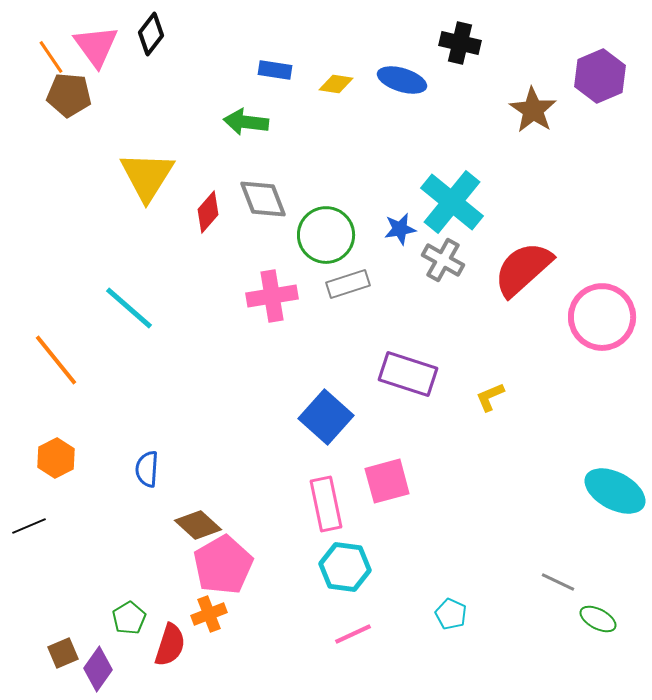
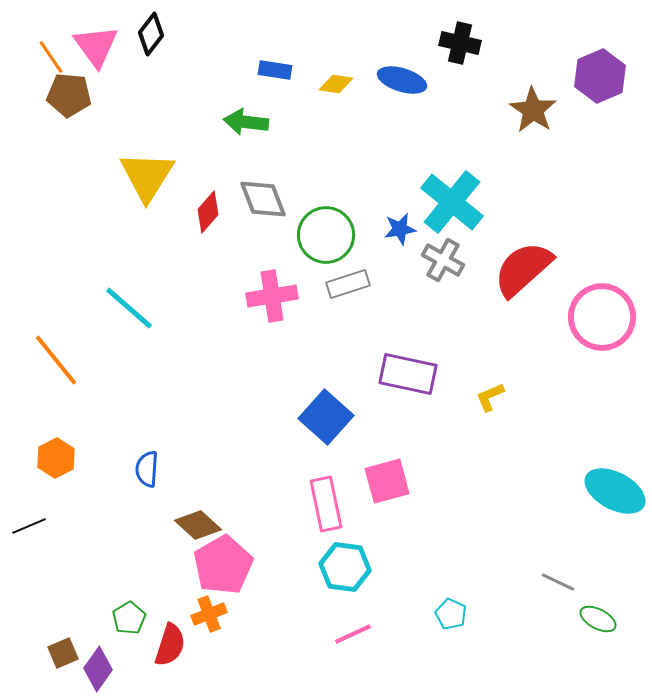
purple rectangle at (408, 374): rotated 6 degrees counterclockwise
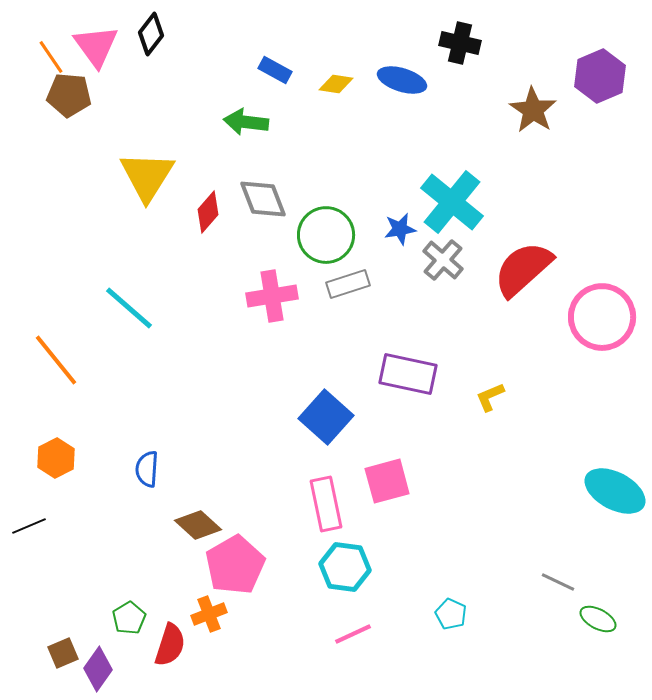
blue rectangle at (275, 70): rotated 20 degrees clockwise
gray cross at (443, 260): rotated 12 degrees clockwise
pink pentagon at (223, 565): moved 12 px right
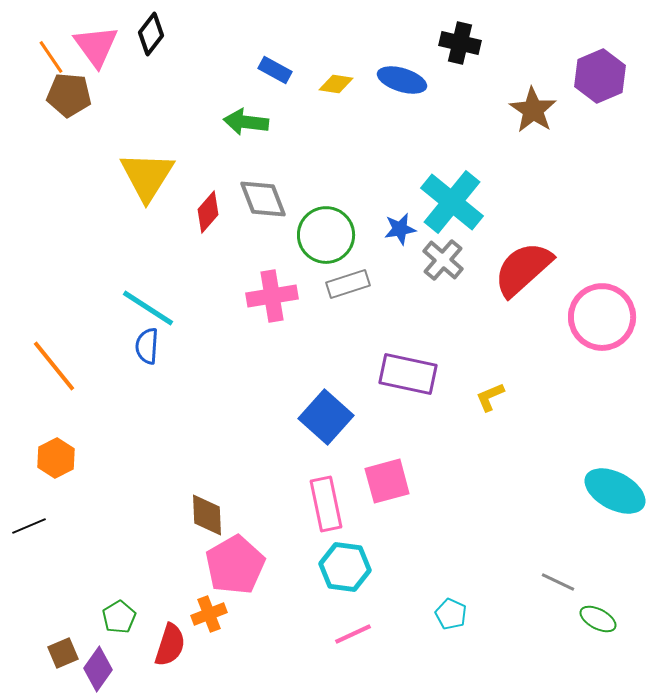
cyan line at (129, 308): moved 19 px right; rotated 8 degrees counterclockwise
orange line at (56, 360): moved 2 px left, 6 px down
blue semicircle at (147, 469): moved 123 px up
brown diamond at (198, 525): moved 9 px right, 10 px up; rotated 45 degrees clockwise
green pentagon at (129, 618): moved 10 px left, 1 px up
